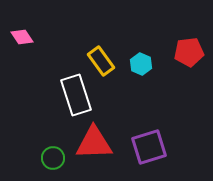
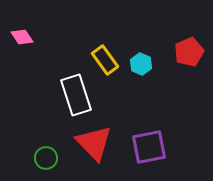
red pentagon: rotated 16 degrees counterclockwise
yellow rectangle: moved 4 px right, 1 px up
red triangle: rotated 48 degrees clockwise
purple square: rotated 6 degrees clockwise
green circle: moved 7 px left
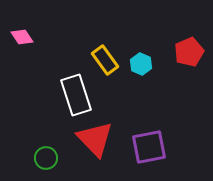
red triangle: moved 1 px right, 4 px up
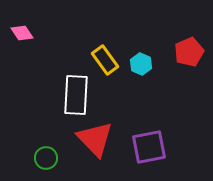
pink diamond: moved 4 px up
white rectangle: rotated 21 degrees clockwise
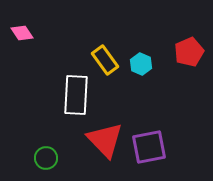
red triangle: moved 10 px right, 1 px down
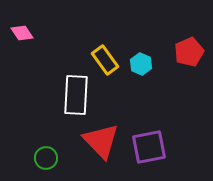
red triangle: moved 4 px left, 1 px down
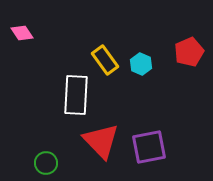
green circle: moved 5 px down
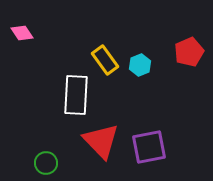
cyan hexagon: moved 1 px left, 1 px down; rotated 15 degrees clockwise
